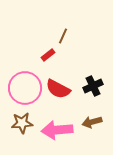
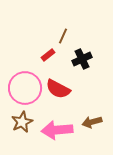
black cross: moved 11 px left, 27 px up
brown star: moved 1 px up; rotated 20 degrees counterclockwise
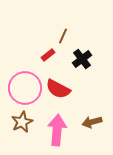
black cross: rotated 12 degrees counterclockwise
pink arrow: rotated 100 degrees clockwise
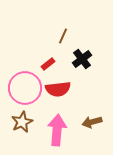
red rectangle: moved 9 px down
red semicircle: rotated 35 degrees counterclockwise
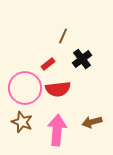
brown star: rotated 25 degrees counterclockwise
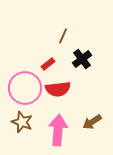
brown arrow: rotated 18 degrees counterclockwise
pink arrow: moved 1 px right
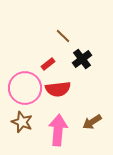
brown line: rotated 70 degrees counterclockwise
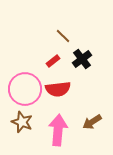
red rectangle: moved 5 px right, 3 px up
pink circle: moved 1 px down
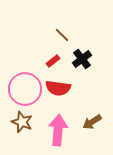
brown line: moved 1 px left, 1 px up
red semicircle: moved 1 px up; rotated 15 degrees clockwise
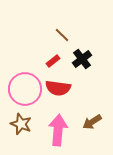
brown star: moved 1 px left, 2 px down
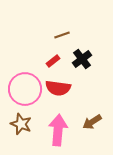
brown line: rotated 63 degrees counterclockwise
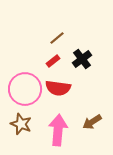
brown line: moved 5 px left, 3 px down; rotated 21 degrees counterclockwise
